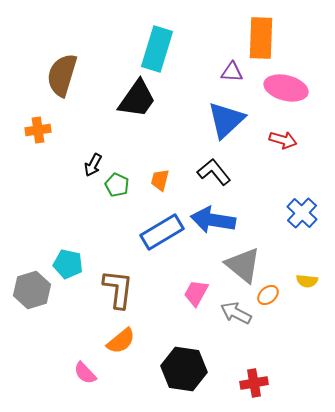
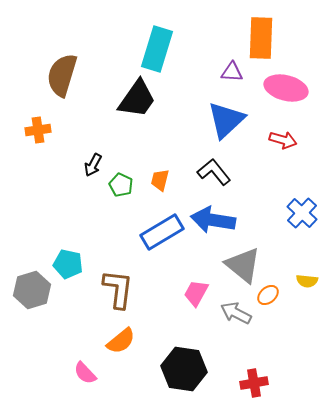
green pentagon: moved 4 px right
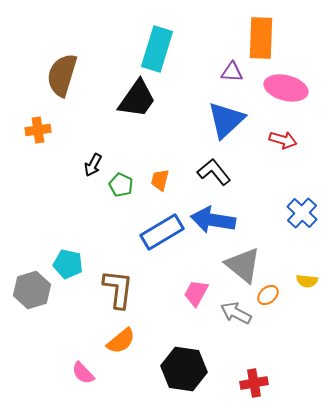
pink semicircle: moved 2 px left
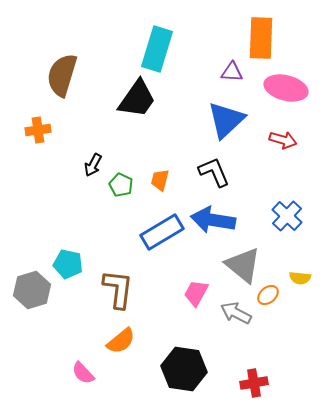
black L-shape: rotated 16 degrees clockwise
blue cross: moved 15 px left, 3 px down
yellow semicircle: moved 7 px left, 3 px up
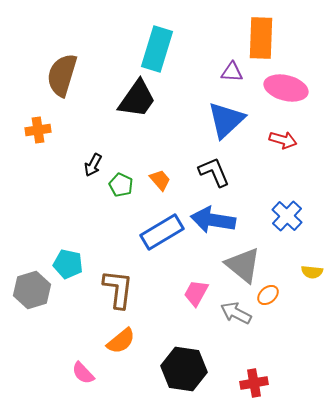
orange trapezoid: rotated 125 degrees clockwise
yellow semicircle: moved 12 px right, 6 px up
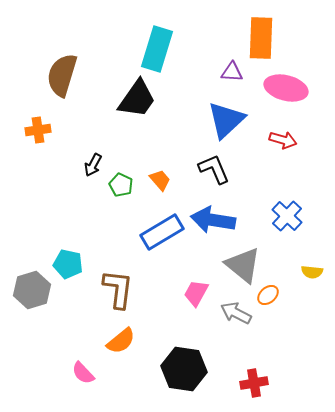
black L-shape: moved 3 px up
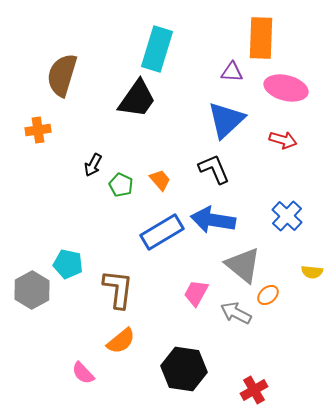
gray hexagon: rotated 12 degrees counterclockwise
red cross: moved 7 px down; rotated 20 degrees counterclockwise
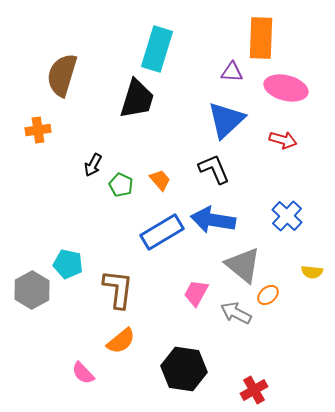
black trapezoid: rotated 18 degrees counterclockwise
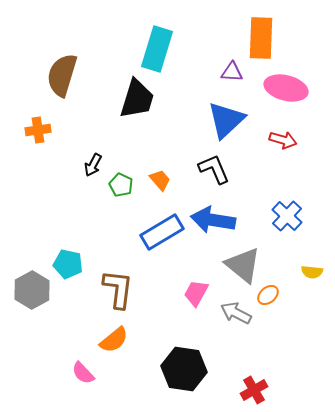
orange semicircle: moved 7 px left, 1 px up
